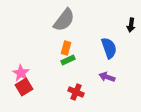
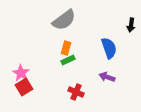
gray semicircle: rotated 15 degrees clockwise
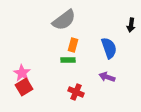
orange rectangle: moved 7 px right, 3 px up
green rectangle: rotated 24 degrees clockwise
pink star: moved 1 px right
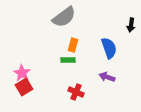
gray semicircle: moved 3 px up
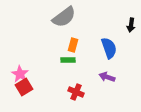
pink star: moved 2 px left, 1 px down
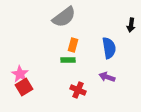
blue semicircle: rotated 10 degrees clockwise
red cross: moved 2 px right, 2 px up
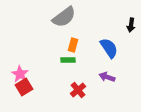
blue semicircle: rotated 25 degrees counterclockwise
red cross: rotated 28 degrees clockwise
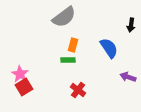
purple arrow: moved 21 px right
red cross: rotated 14 degrees counterclockwise
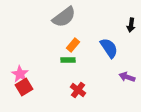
orange rectangle: rotated 24 degrees clockwise
purple arrow: moved 1 px left
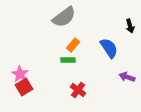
black arrow: moved 1 px left, 1 px down; rotated 24 degrees counterclockwise
